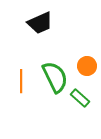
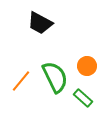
black trapezoid: rotated 52 degrees clockwise
orange line: rotated 40 degrees clockwise
green rectangle: moved 3 px right
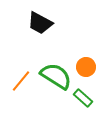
orange circle: moved 1 px left, 1 px down
green semicircle: moved 1 px right, 1 px up; rotated 32 degrees counterclockwise
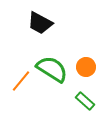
green semicircle: moved 4 px left, 7 px up
green rectangle: moved 2 px right, 3 px down
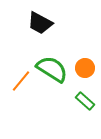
orange circle: moved 1 px left, 1 px down
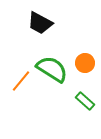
orange circle: moved 5 px up
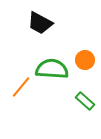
orange circle: moved 3 px up
green semicircle: rotated 28 degrees counterclockwise
orange line: moved 6 px down
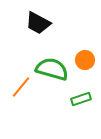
black trapezoid: moved 2 px left
green semicircle: rotated 12 degrees clockwise
green rectangle: moved 4 px left, 2 px up; rotated 60 degrees counterclockwise
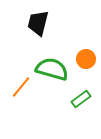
black trapezoid: rotated 76 degrees clockwise
orange circle: moved 1 px right, 1 px up
green rectangle: rotated 18 degrees counterclockwise
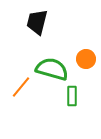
black trapezoid: moved 1 px left, 1 px up
green rectangle: moved 9 px left, 3 px up; rotated 54 degrees counterclockwise
